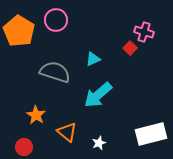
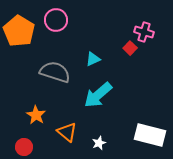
white rectangle: moved 1 px left, 1 px down; rotated 28 degrees clockwise
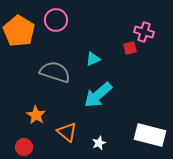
red square: rotated 32 degrees clockwise
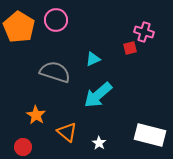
orange pentagon: moved 4 px up
white star: rotated 16 degrees counterclockwise
red circle: moved 1 px left
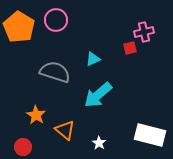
pink cross: rotated 30 degrees counterclockwise
orange triangle: moved 2 px left, 2 px up
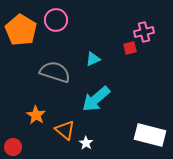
orange pentagon: moved 2 px right, 3 px down
cyan arrow: moved 2 px left, 4 px down
white star: moved 13 px left
red circle: moved 10 px left
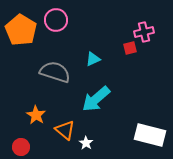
red circle: moved 8 px right
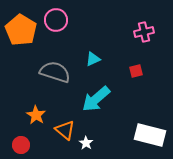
red square: moved 6 px right, 23 px down
red circle: moved 2 px up
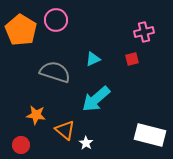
red square: moved 4 px left, 12 px up
orange star: rotated 24 degrees counterclockwise
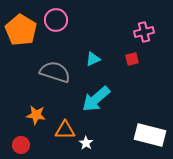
orange triangle: rotated 40 degrees counterclockwise
